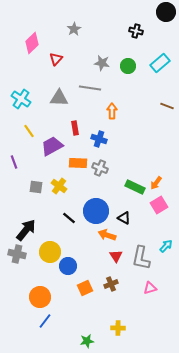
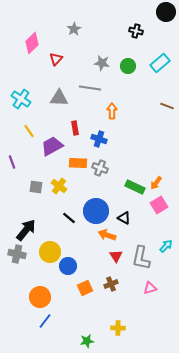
purple line at (14, 162): moved 2 px left
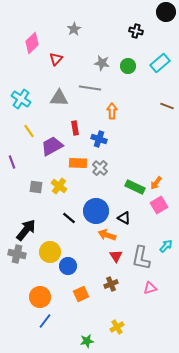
gray cross at (100, 168): rotated 21 degrees clockwise
orange square at (85, 288): moved 4 px left, 6 px down
yellow cross at (118, 328): moved 1 px left, 1 px up; rotated 32 degrees counterclockwise
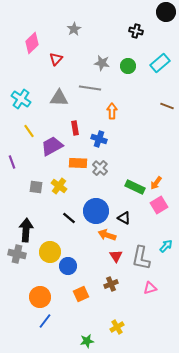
black arrow at (26, 230): rotated 35 degrees counterclockwise
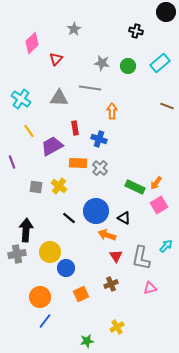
gray cross at (17, 254): rotated 24 degrees counterclockwise
blue circle at (68, 266): moved 2 px left, 2 px down
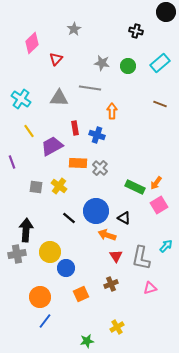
brown line at (167, 106): moved 7 px left, 2 px up
blue cross at (99, 139): moved 2 px left, 4 px up
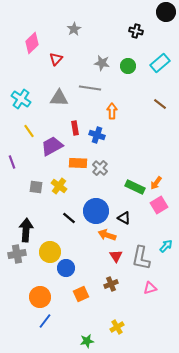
brown line at (160, 104): rotated 16 degrees clockwise
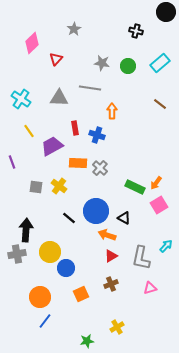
red triangle at (116, 256): moved 5 px left; rotated 32 degrees clockwise
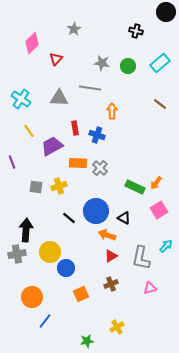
yellow cross at (59, 186): rotated 35 degrees clockwise
pink square at (159, 205): moved 5 px down
orange circle at (40, 297): moved 8 px left
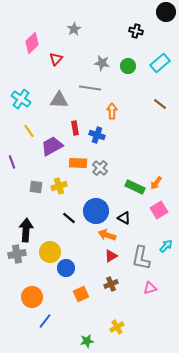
gray triangle at (59, 98): moved 2 px down
